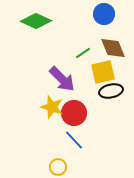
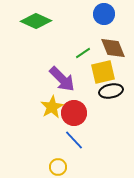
yellow star: rotated 25 degrees clockwise
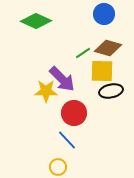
brown diamond: moved 5 px left; rotated 52 degrees counterclockwise
yellow square: moved 1 px left, 1 px up; rotated 15 degrees clockwise
yellow star: moved 6 px left, 16 px up; rotated 30 degrees clockwise
blue line: moved 7 px left
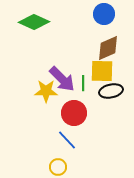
green diamond: moved 2 px left, 1 px down
brown diamond: rotated 40 degrees counterclockwise
green line: moved 30 px down; rotated 56 degrees counterclockwise
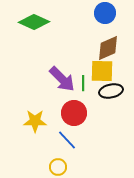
blue circle: moved 1 px right, 1 px up
yellow star: moved 11 px left, 30 px down
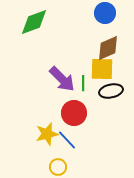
green diamond: rotated 44 degrees counterclockwise
yellow square: moved 2 px up
yellow star: moved 12 px right, 13 px down; rotated 15 degrees counterclockwise
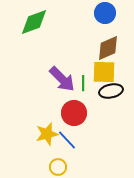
yellow square: moved 2 px right, 3 px down
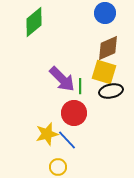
green diamond: rotated 20 degrees counterclockwise
yellow square: rotated 15 degrees clockwise
green line: moved 3 px left, 3 px down
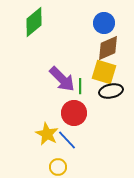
blue circle: moved 1 px left, 10 px down
yellow star: rotated 30 degrees counterclockwise
